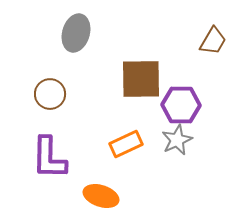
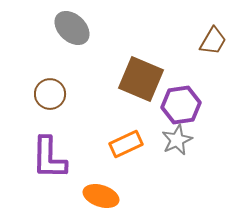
gray ellipse: moved 4 px left, 5 px up; rotated 63 degrees counterclockwise
brown square: rotated 24 degrees clockwise
purple hexagon: rotated 9 degrees counterclockwise
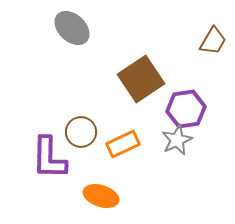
brown square: rotated 33 degrees clockwise
brown circle: moved 31 px right, 38 px down
purple hexagon: moved 5 px right, 4 px down
orange rectangle: moved 3 px left
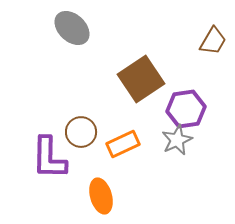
orange ellipse: rotated 56 degrees clockwise
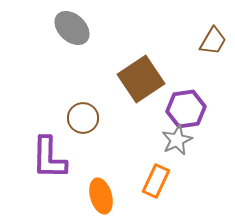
brown circle: moved 2 px right, 14 px up
orange rectangle: moved 33 px right, 37 px down; rotated 40 degrees counterclockwise
